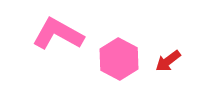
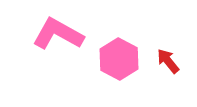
red arrow: rotated 88 degrees clockwise
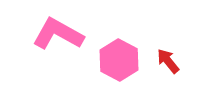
pink hexagon: moved 1 px down
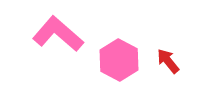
pink L-shape: rotated 12 degrees clockwise
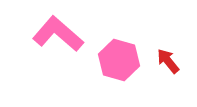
pink hexagon: rotated 12 degrees counterclockwise
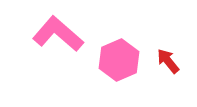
pink hexagon: rotated 21 degrees clockwise
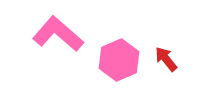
red arrow: moved 2 px left, 2 px up
